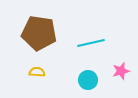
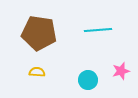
cyan line: moved 7 px right, 13 px up; rotated 8 degrees clockwise
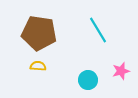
cyan line: rotated 64 degrees clockwise
yellow semicircle: moved 1 px right, 6 px up
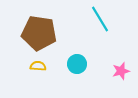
cyan line: moved 2 px right, 11 px up
cyan circle: moved 11 px left, 16 px up
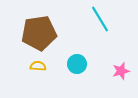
brown pentagon: rotated 16 degrees counterclockwise
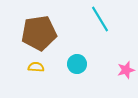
yellow semicircle: moved 2 px left, 1 px down
pink star: moved 5 px right, 1 px up
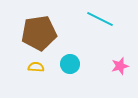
cyan line: rotated 32 degrees counterclockwise
cyan circle: moved 7 px left
pink star: moved 6 px left, 4 px up
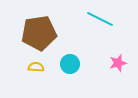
pink star: moved 2 px left, 3 px up
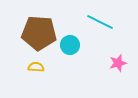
cyan line: moved 3 px down
brown pentagon: rotated 12 degrees clockwise
cyan circle: moved 19 px up
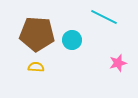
cyan line: moved 4 px right, 5 px up
brown pentagon: moved 2 px left, 1 px down
cyan circle: moved 2 px right, 5 px up
